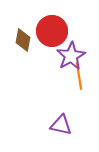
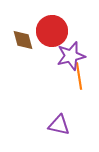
brown diamond: rotated 25 degrees counterclockwise
purple star: rotated 16 degrees clockwise
purple triangle: moved 2 px left
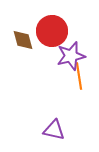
purple triangle: moved 5 px left, 5 px down
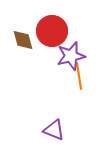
purple triangle: rotated 10 degrees clockwise
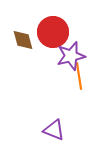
red circle: moved 1 px right, 1 px down
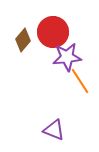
brown diamond: rotated 55 degrees clockwise
purple star: moved 4 px left, 1 px down; rotated 8 degrees clockwise
orange line: moved 1 px right, 5 px down; rotated 24 degrees counterclockwise
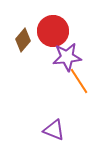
red circle: moved 1 px up
orange line: moved 1 px left
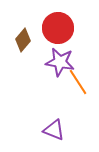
red circle: moved 5 px right, 3 px up
purple star: moved 7 px left, 5 px down; rotated 16 degrees clockwise
orange line: moved 1 px left, 1 px down
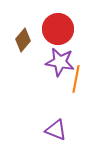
red circle: moved 1 px down
orange line: moved 2 px left, 3 px up; rotated 44 degrees clockwise
purple triangle: moved 2 px right
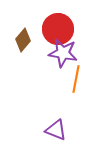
purple star: moved 3 px right, 9 px up
